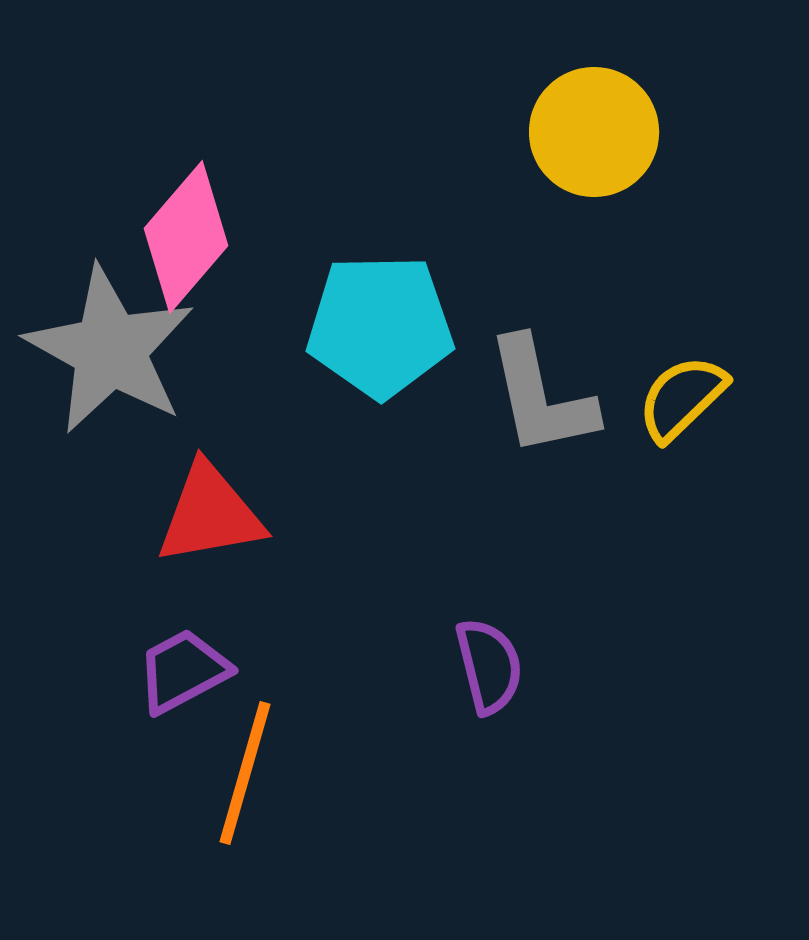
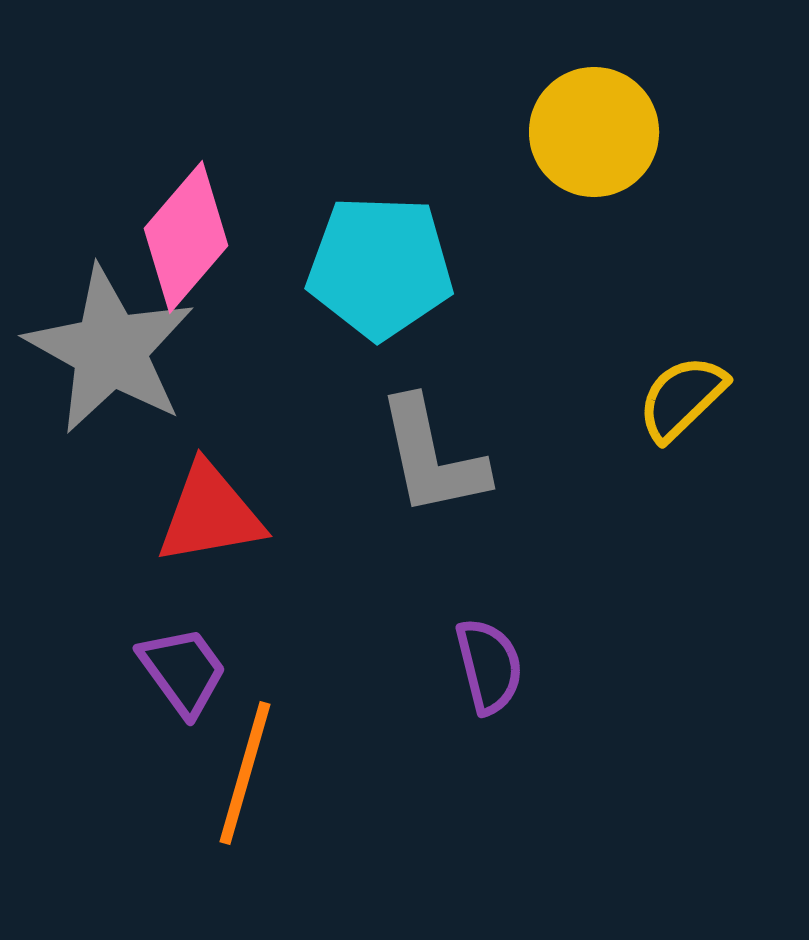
cyan pentagon: moved 59 px up; rotated 3 degrees clockwise
gray L-shape: moved 109 px left, 60 px down
purple trapezoid: rotated 82 degrees clockwise
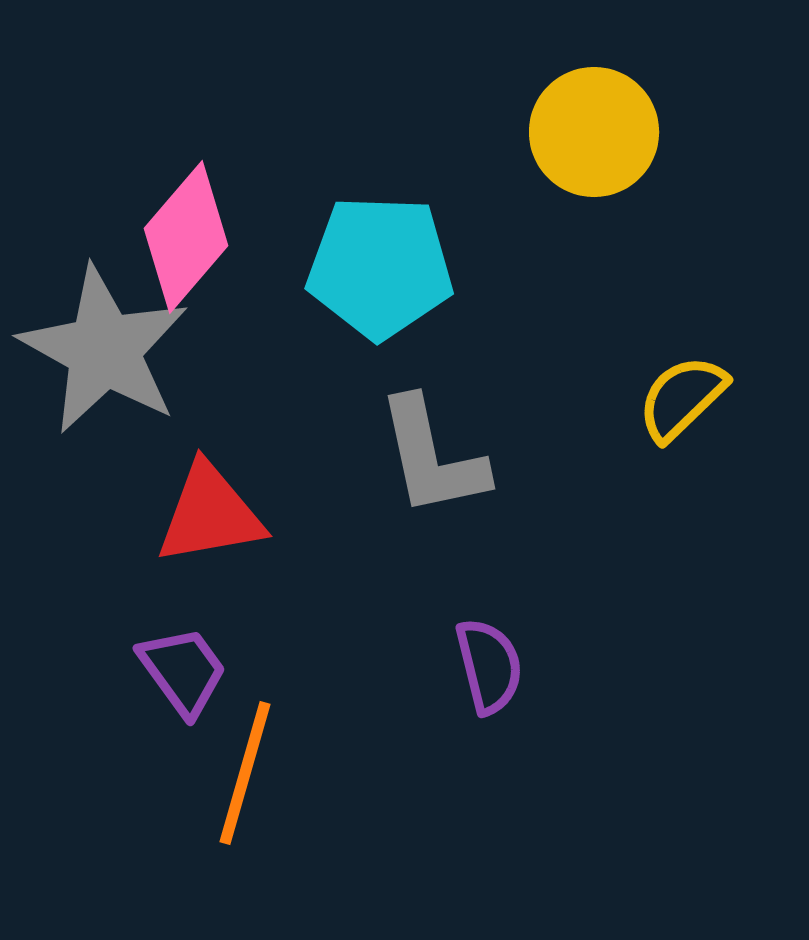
gray star: moved 6 px left
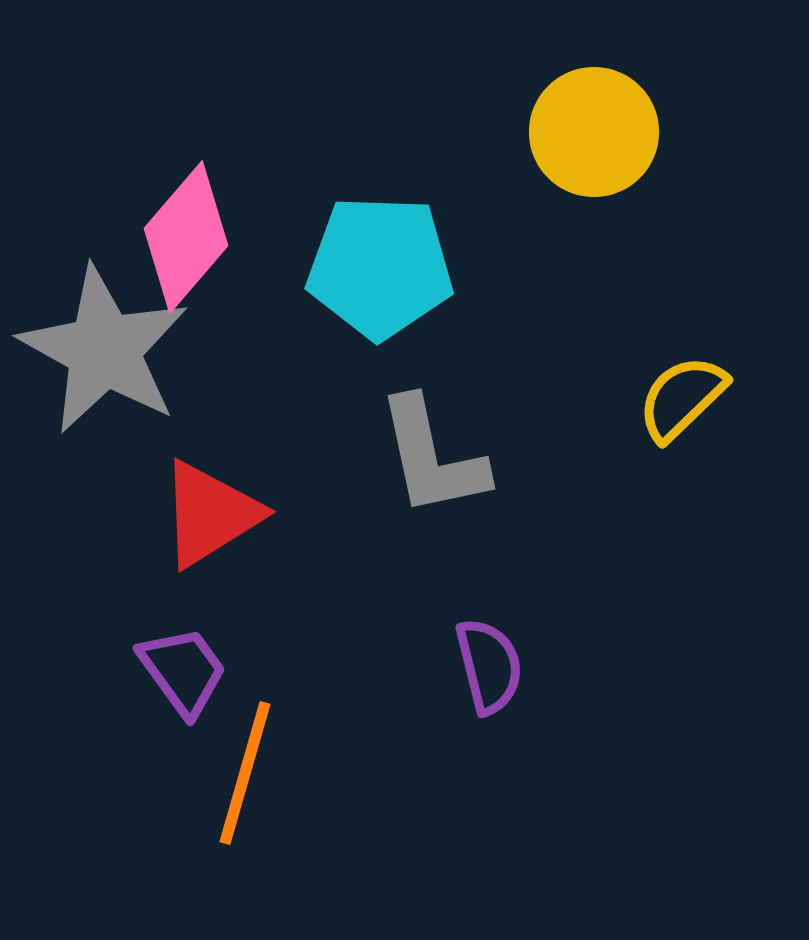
red triangle: rotated 22 degrees counterclockwise
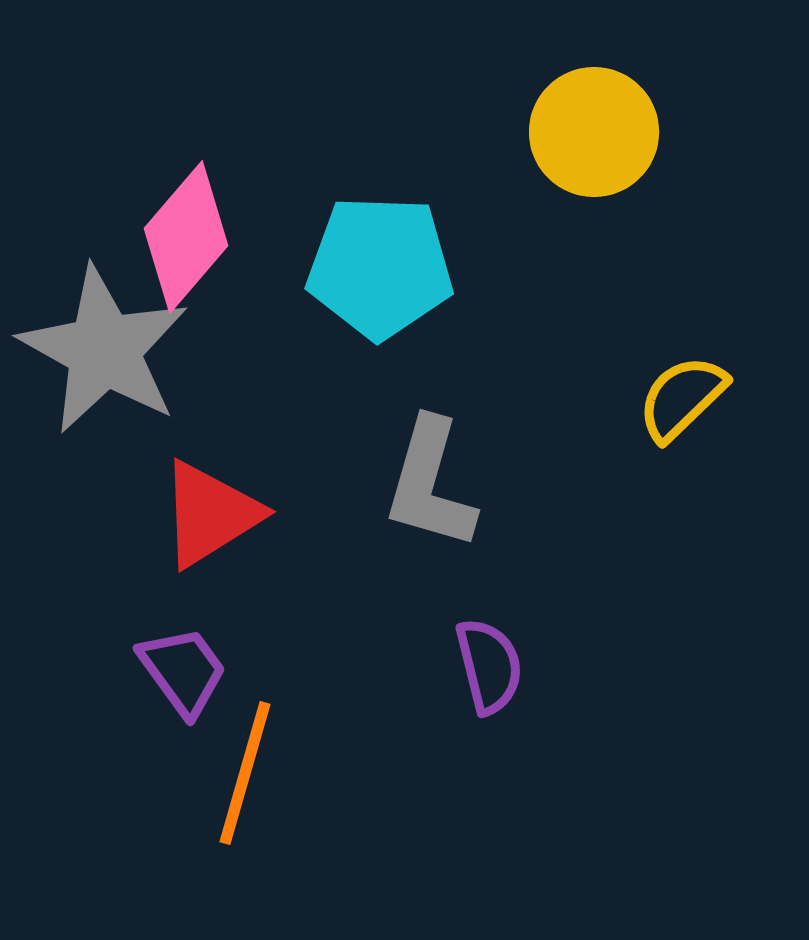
gray L-shape: moved 2 px left, 27 px down; rotated 28 degrees clockwise
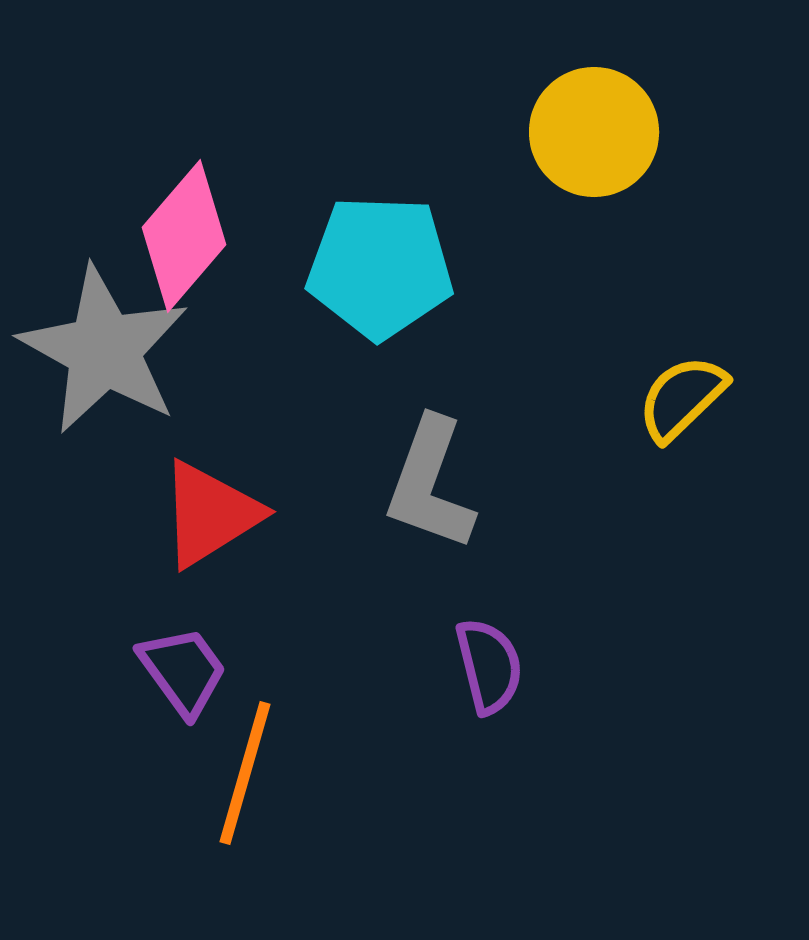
pink diamond: moved 2 px left, 1 px up
gray L-shape: rotated 4 degrees clockwise
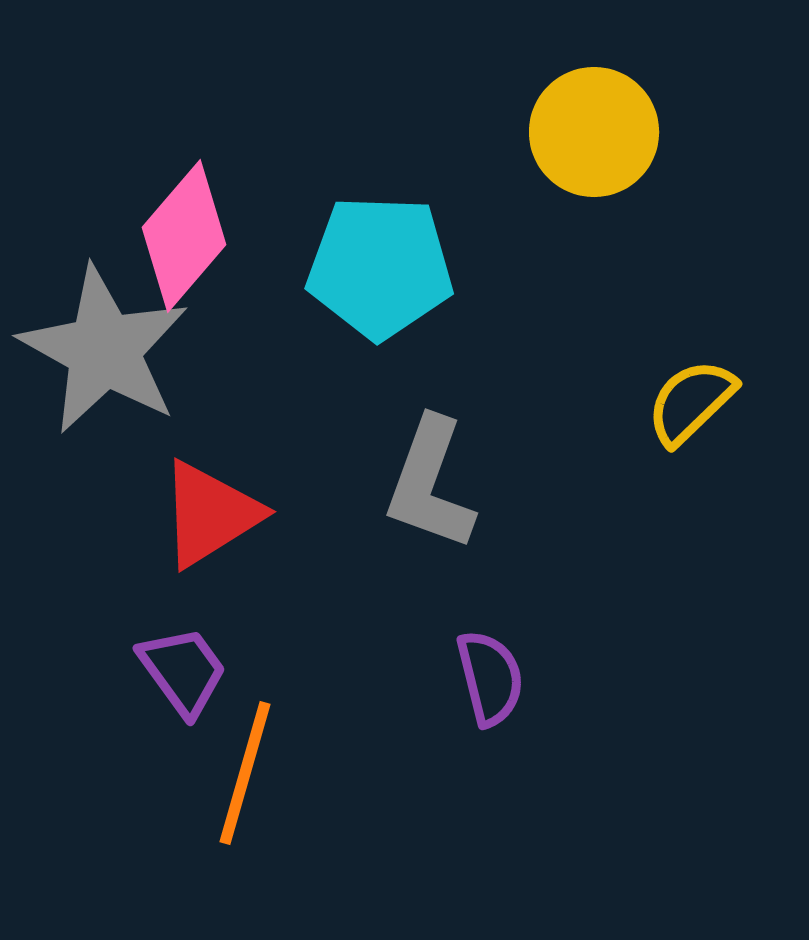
yellow semicircle: moved 9 px right, 4 px down
purple semicircle: moved 1 px right, 12 px down
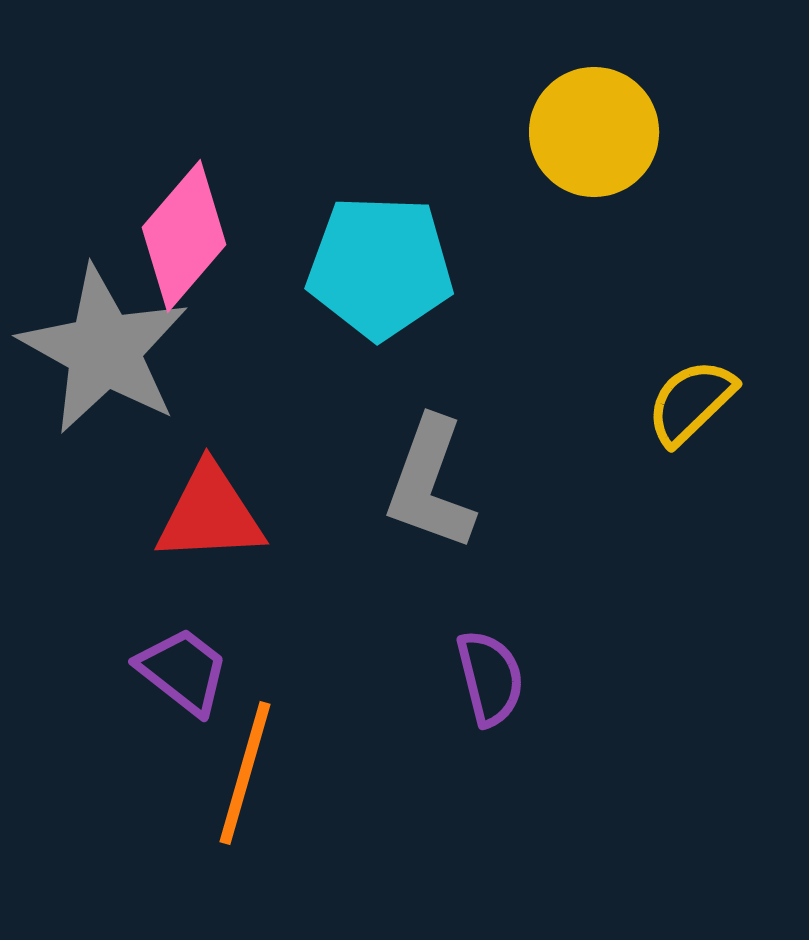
red triangle: rotated 29 degrees clockwise
purple trapezoid: rotated 16 degrees counterclockwise
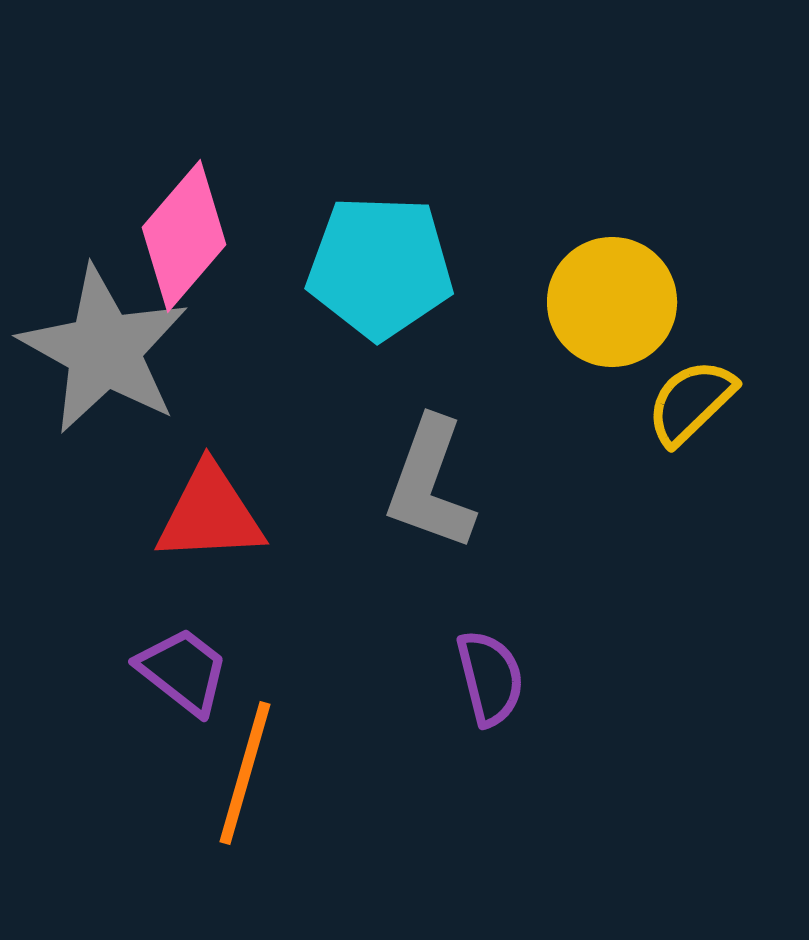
yellow circle: moved 18 px right, 170 px down
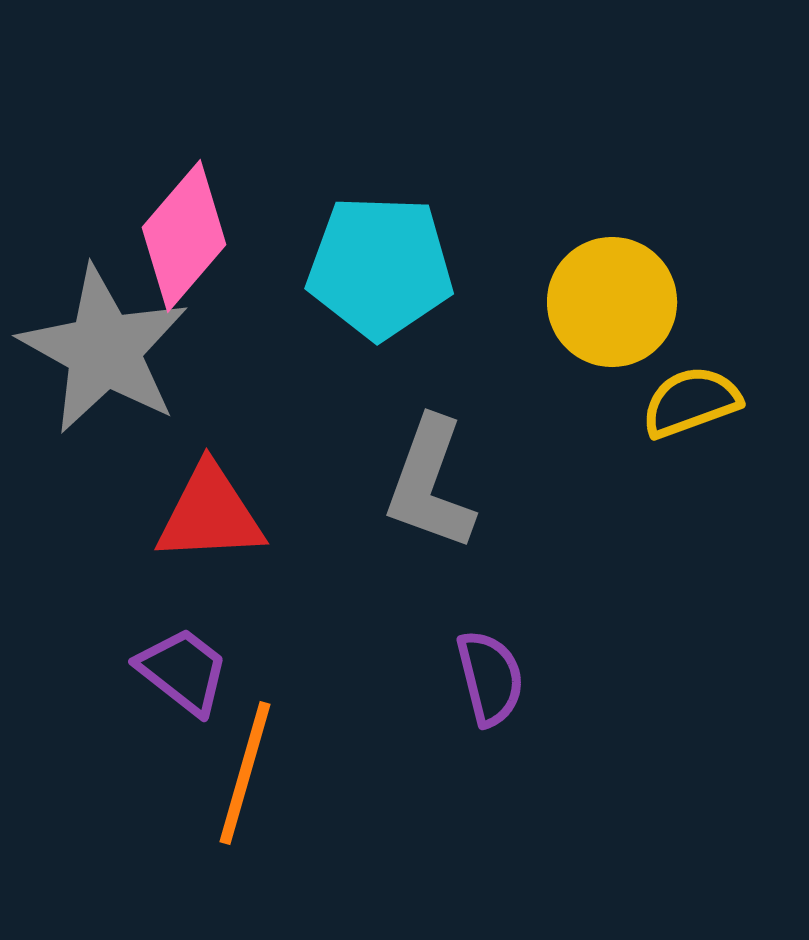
yellow semicircle: rotated 24 degrees clockwise
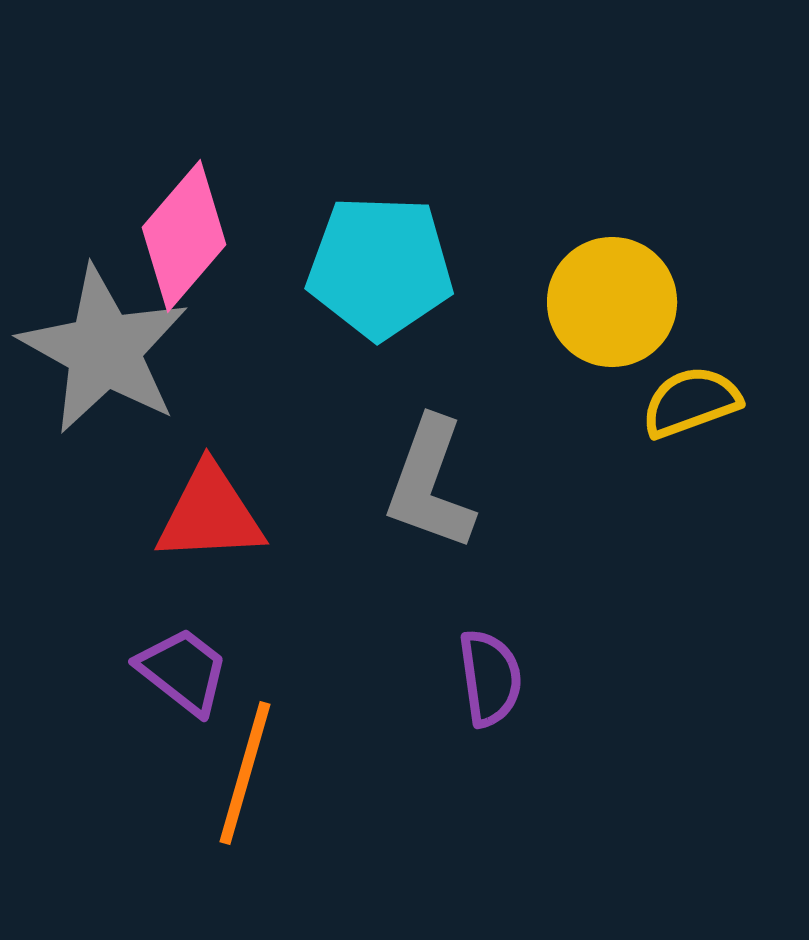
purple semicircle: rotated 6 degrees clockwise
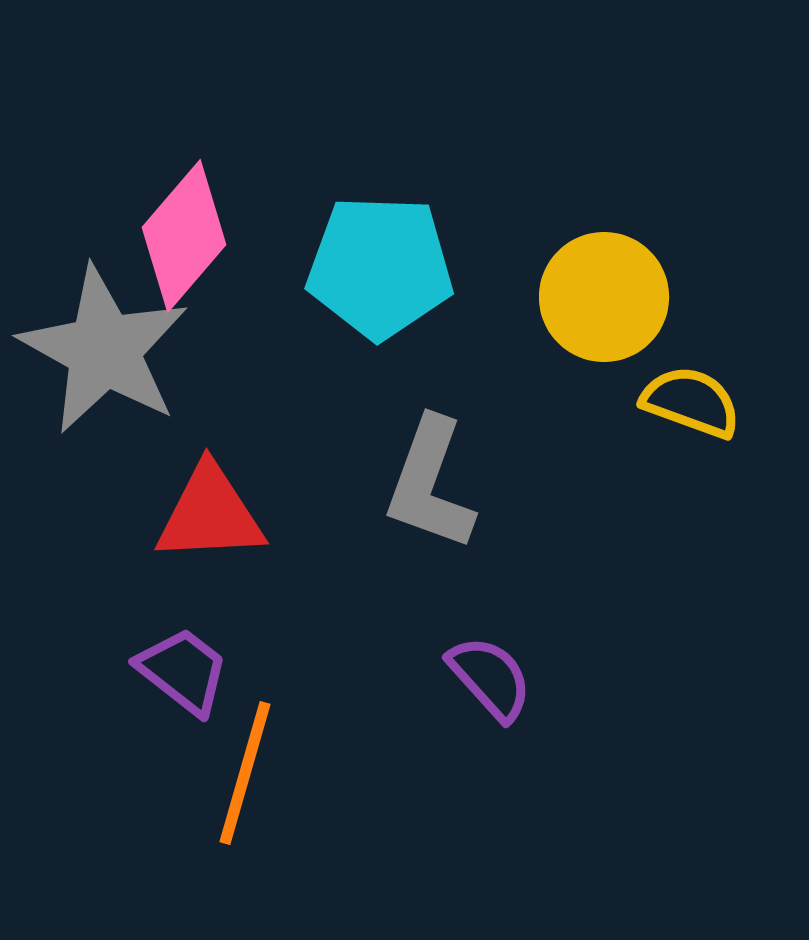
yellow circle: moved 8 px left, 5 px up
yellow semicircle: rotated 40 degrees clockwise
purple semicircle: rotated 34 degrees counterclockwise
